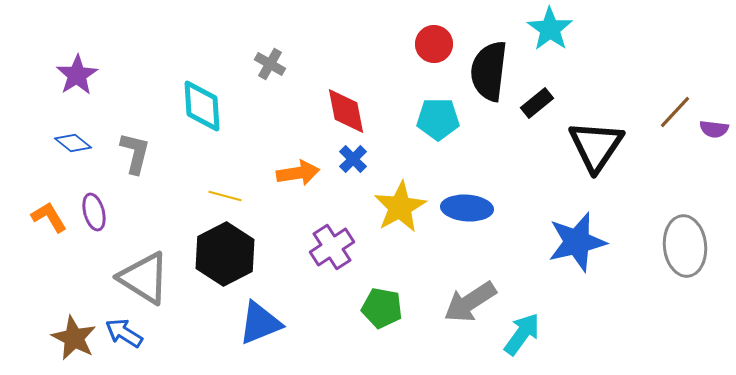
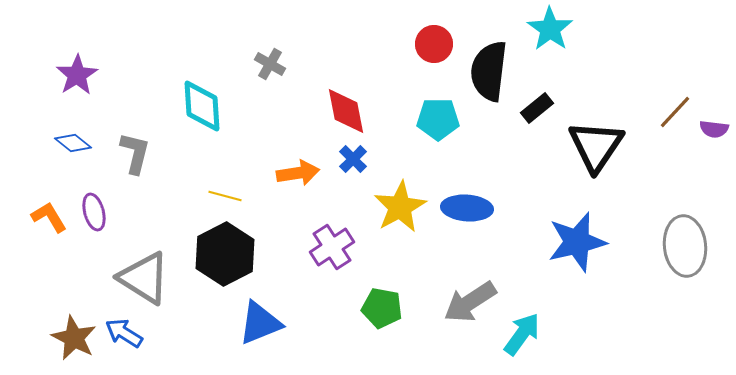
black rectangle: moved 5 px down
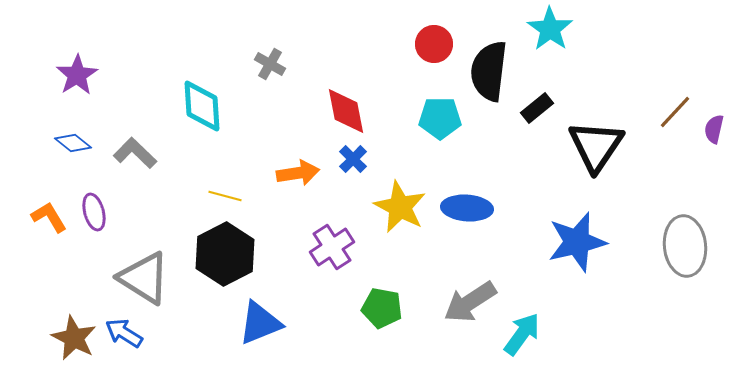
cyan pentagon: moved 2 px right, 1 px up
purple semicircle: rotated 96 degrees clockwise
gray L-shape: rotated 60 degrees counterclockwise
yellow star: rotated 16 degrees counterclockwise
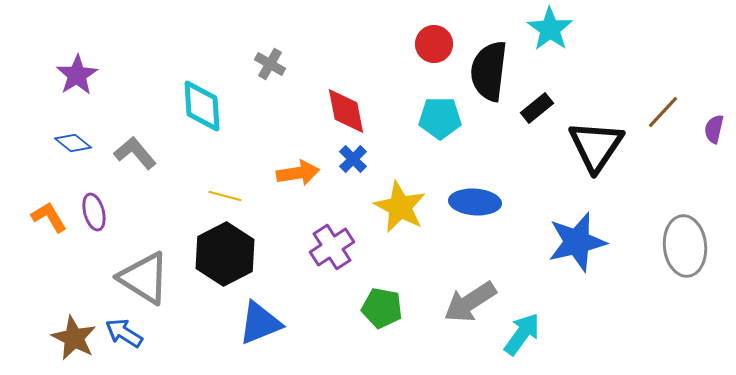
brown line: moved 12 px left
gray L-shape: rotated 6 degrees clockwise
blue ellipse: moved 8 px right, 6 px up
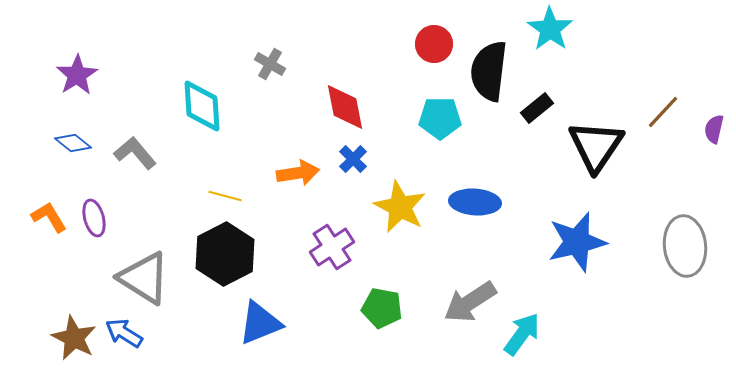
red diamond: moved 1 px left, 4 px up
purple ellipse: moved 6 px down
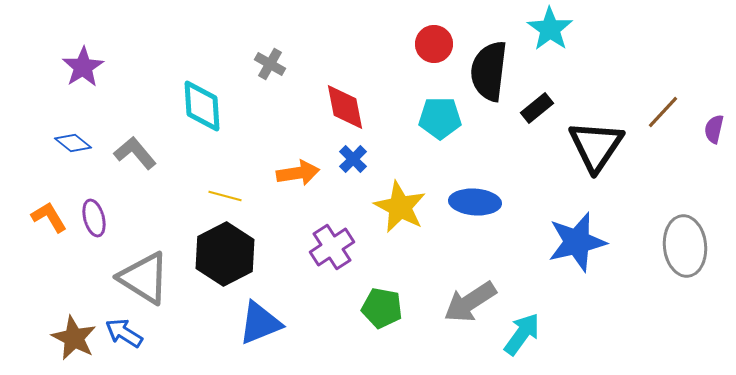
purple star: moved 6 px right, 8 px up
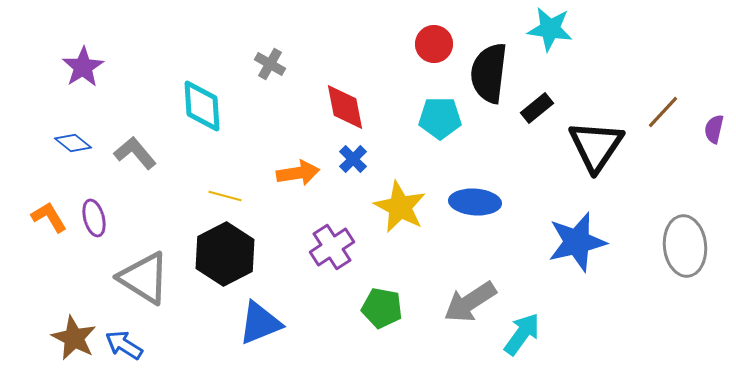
cyan star: rotated 27 degrees counterclockwise
black semicircle: moved 2 px down
blue arrow: moved 12 px down
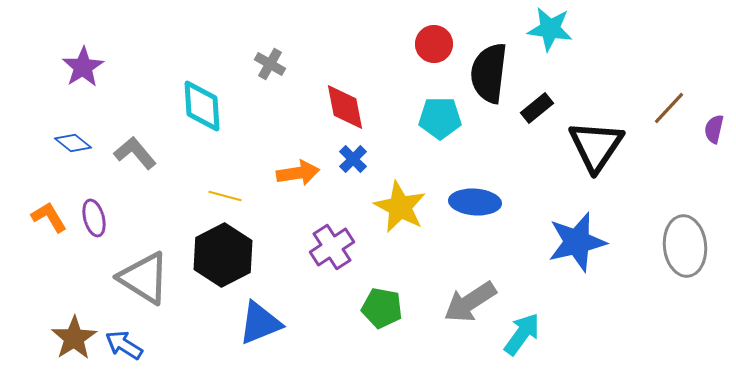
brown line: moved 6 px right, 4 px up
black hexagon: moved 2 px left, 1 px down
brown star: rotated 12 degrees clockwise
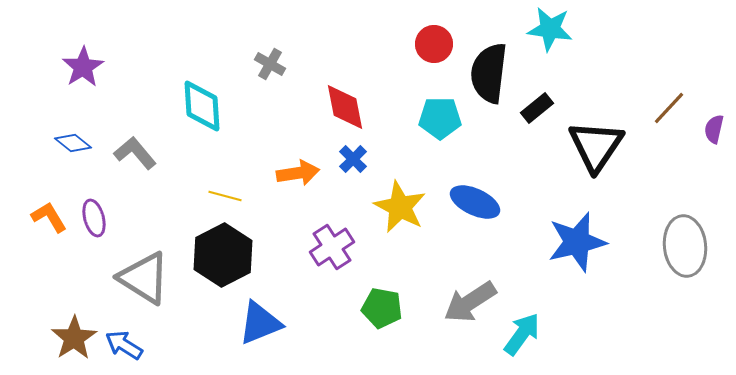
blue ellipse: rotated 21 degrees clockwise
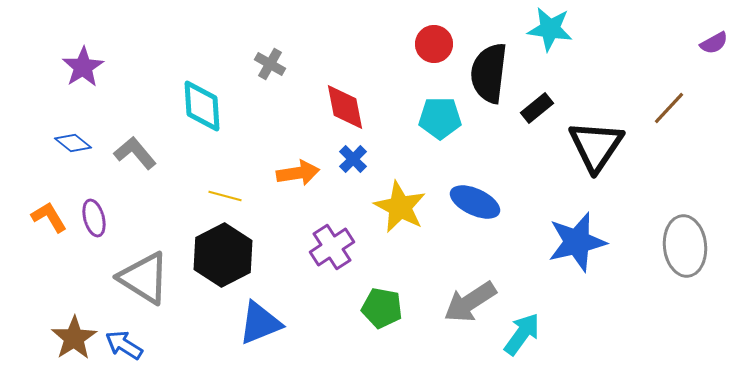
purple semicircle: moved 86 px up; rotated 132 degrees counterclockwise
